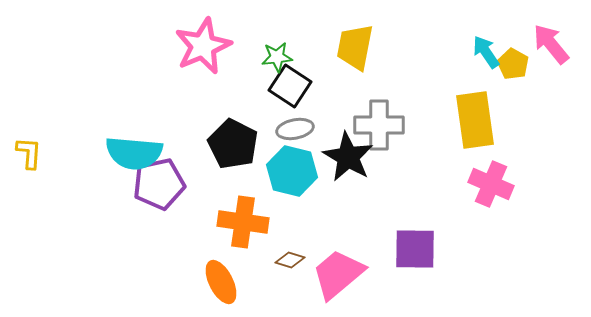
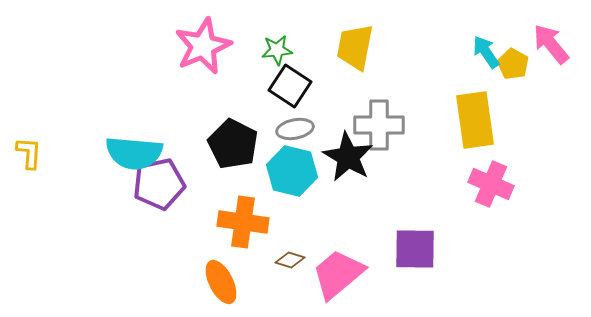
green star: moved 7 px up
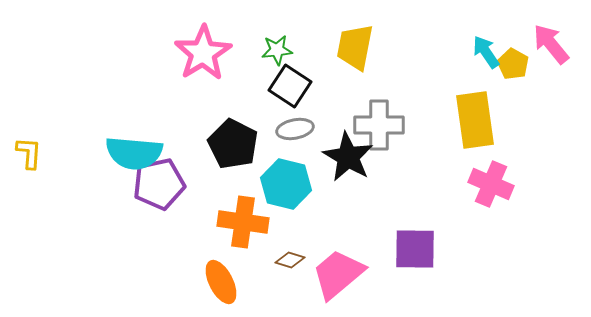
pink star: moved 7 px down; rotated 8 degrees counterclockwise
cyan hexagon: moved 6 px left, 13 px down
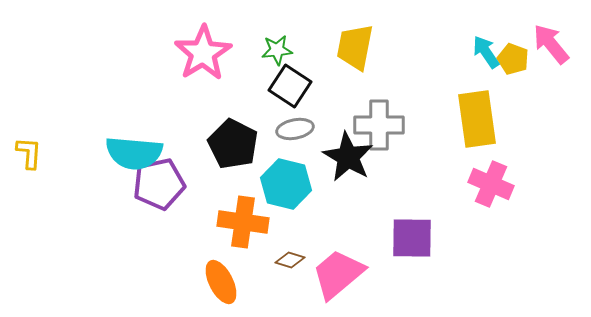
yellow pentagon: moved 5 px up; rotated 8 degrees counterclockwise
yellow rectangle: moved 2 px right, 1 px up
purple square: moved 3 px left, 11 px up
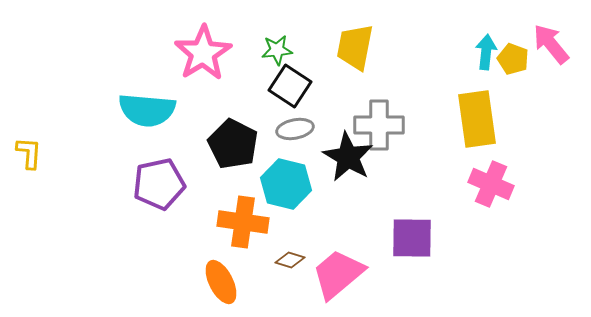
cyan arrow: rotated 40 degrees clockwise
cyan semicircle: moved 13 px right, 43 px up
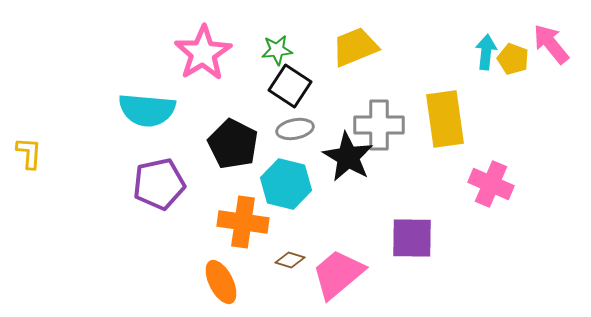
yellow trapezoid: rotated 57 degrees clockwise
yellow rectangle: moved 32 px left
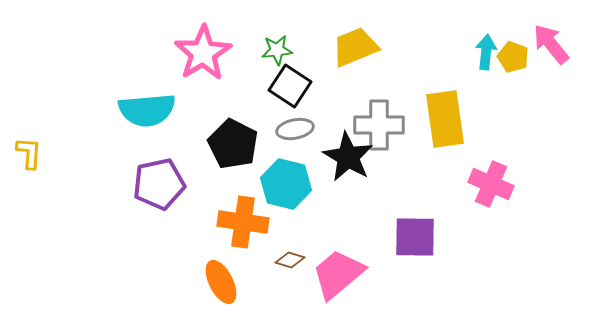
yellow pentagon: moved 2 px up
cyan semicircle: rotated 10 degrees counterclockwise
purple square: moved 3 px right, 1 px up
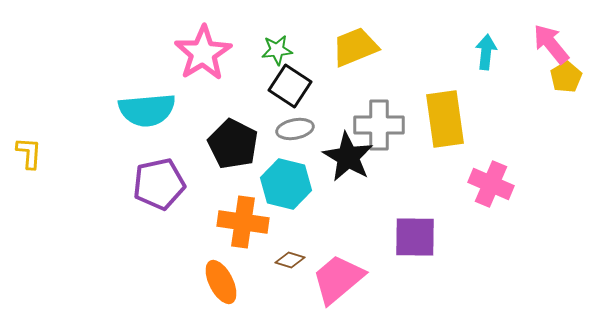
yellow pentagon: moved 53 px right, 20 px down; rotated 20 degrees clockwise
pink trapezoid: moved 5 px down
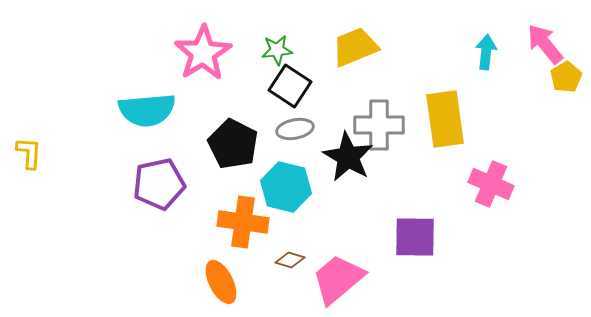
pink arrow: moved 6 px left
cyan hexagon: moved 3 px down
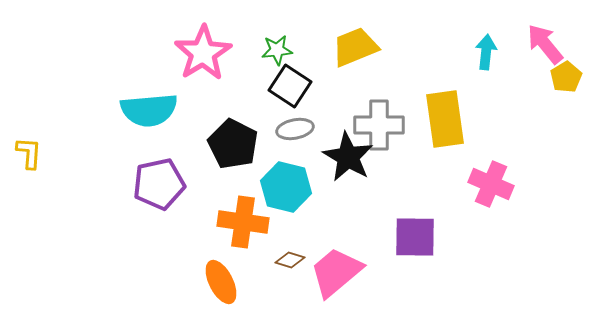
cyan semicircle: moved 2 px right
pink trapezoid: moved 2 px left, 7 px up
